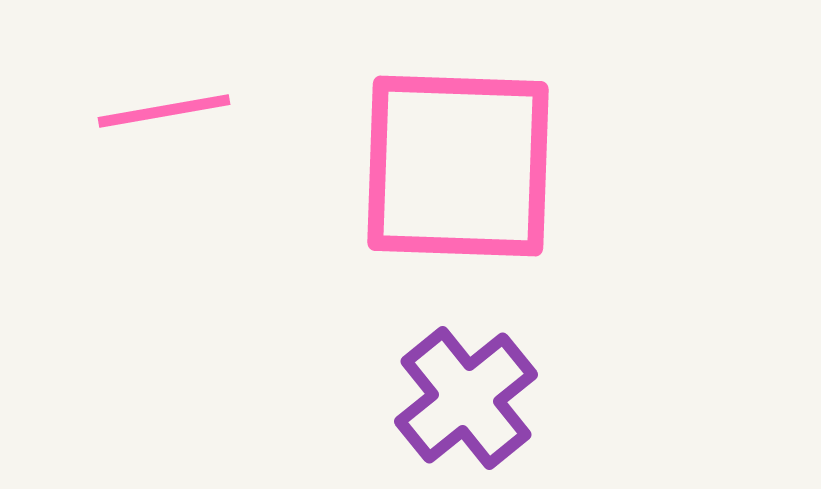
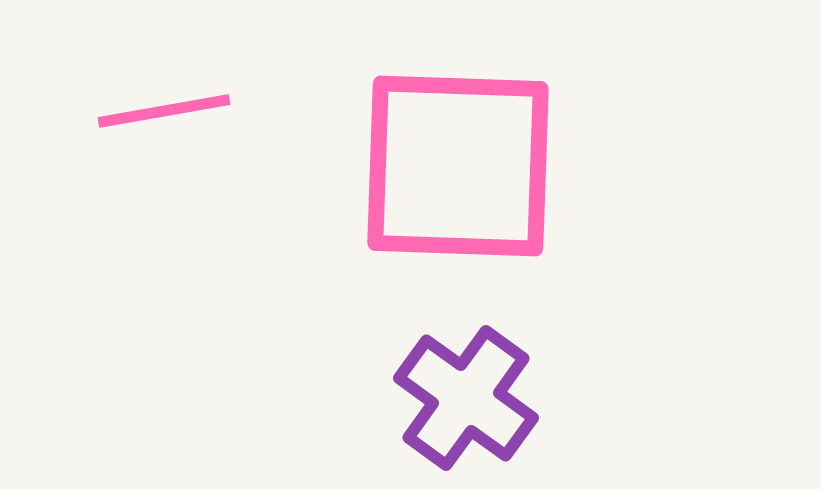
purple cross: rotated 15 degrees counterclockwise
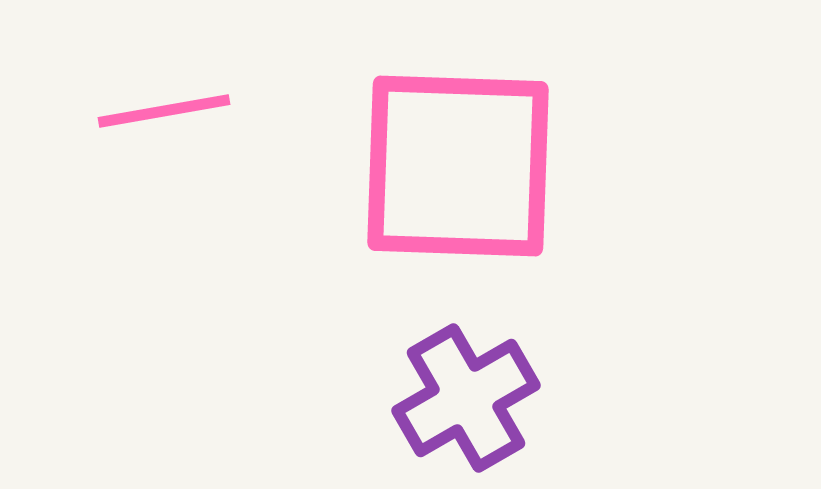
purple cross: rotated 24 degrees clockwise
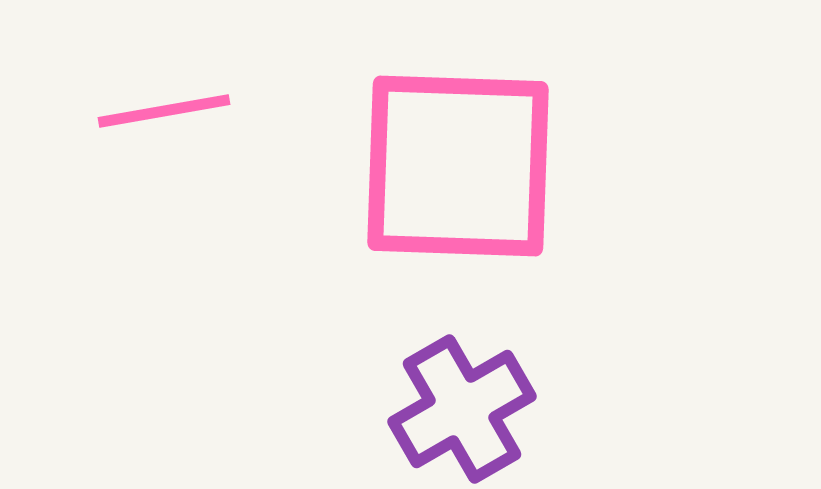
purple cross: moved 4 px left, 11 px down
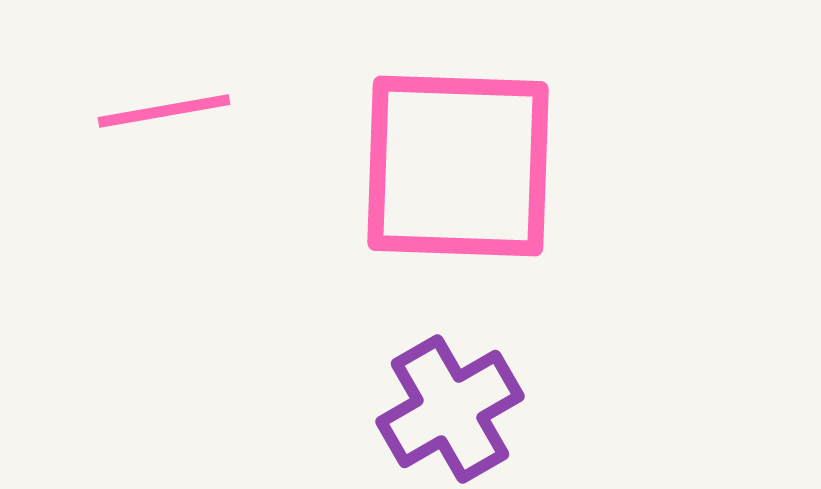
purple cross: moved 12 px left
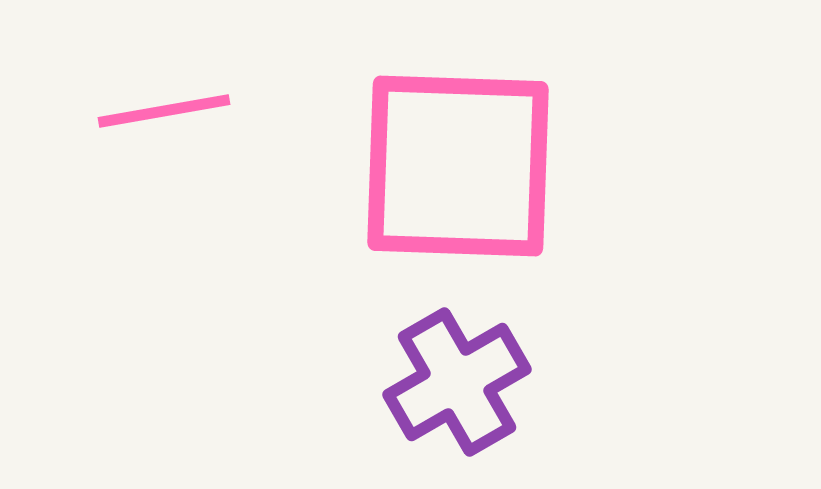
purple cross: moved 7 px right, 27 px up
